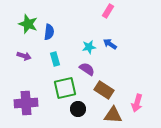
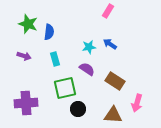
brown rectangle: moved 11 px right, 9 px up
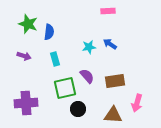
pink rectangle: rotated 56 degrees clockwise
purple semicircle: moved 7 px down; rotated 14 degrees clockwise
brown rectangle: rotated 42 degrees counterclockwise
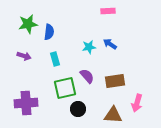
green star: rotated 30 degrees counterclockwise
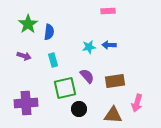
green star: rotated 24 degrees counterclockwise
blue arrow: moved 1 px left, 1 px down; rotated 32 degrees counterclockwise
cyan rectangle: moved 2 px left, 1 px down
black circle: moved 1 px right
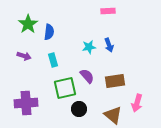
blue arrow: rotated 112 degrees counterclockwise
brown triangle: rotated 36 degrees clockwise
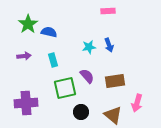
blue semicircle: rotated 84 degrees counterclockwise
purple arrow: rotated 24 degrees counterclockwise
black circle: moved 2 px right, 3 px down
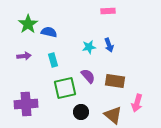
purple semicircle: moved 1 px right
brown rectangle: rotated 18 degrees clockwise
purple cross: moved 1 px down
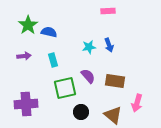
green star: moved 1 px down
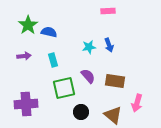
green square: moved 1 px left
